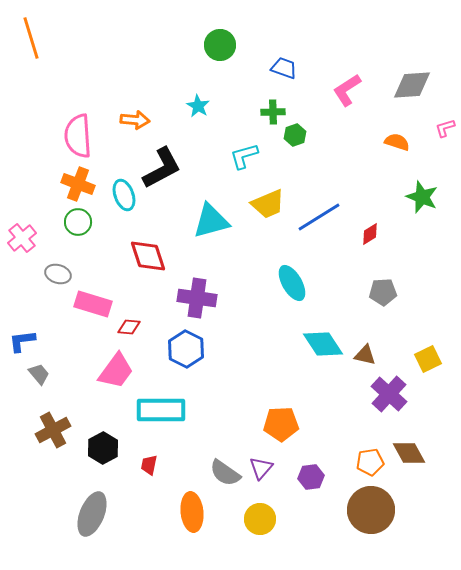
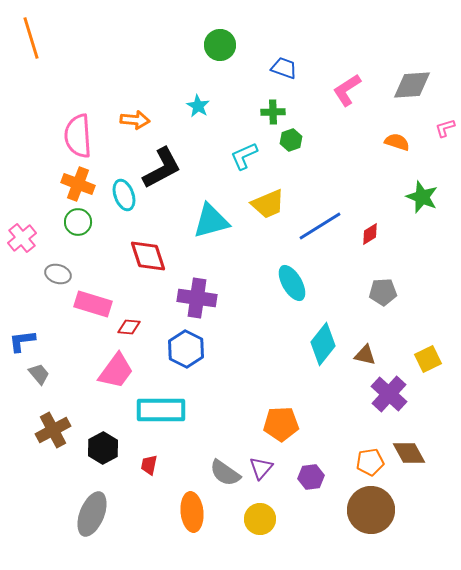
green hexagon at (295, 135): moved 4 px left, 5 px down
cyan L-shape at (244, 156): rotated 8 degrees counterclockwise
blue line at (319, 217): moved 1 px right, 9 px down
cyan diamond at (323, 344): rotated 72 degrees clockwise
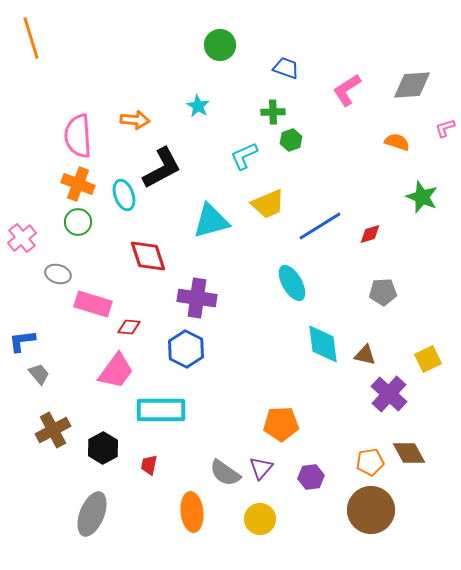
blue trapezoid at (284, 68): moved 2 px right
red diamond at (370, 234): rotated 15 degrees clockwise
cyan diamond at (323, 344): rotated 45 degrees counterclockwise
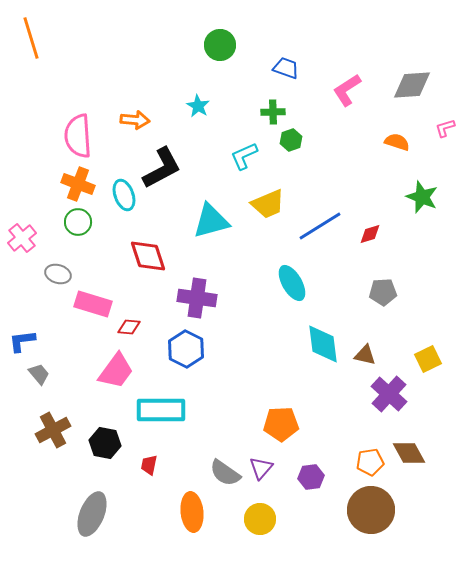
black hexagon at (103, 448): moved 2 px right, 5 px up; rotated 20 degrees counterclockwise
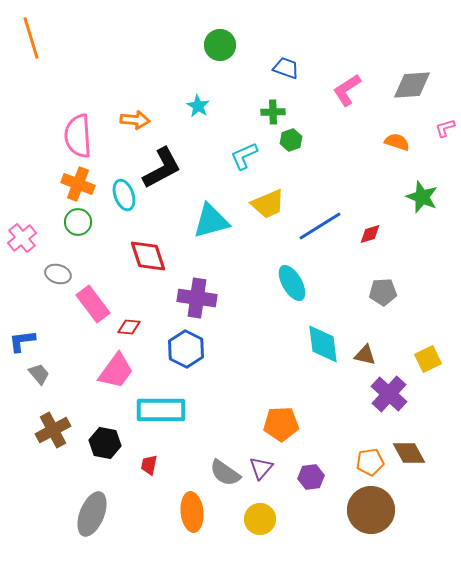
pink rectangle at (93, 304): rotated 36 degrees clockwise
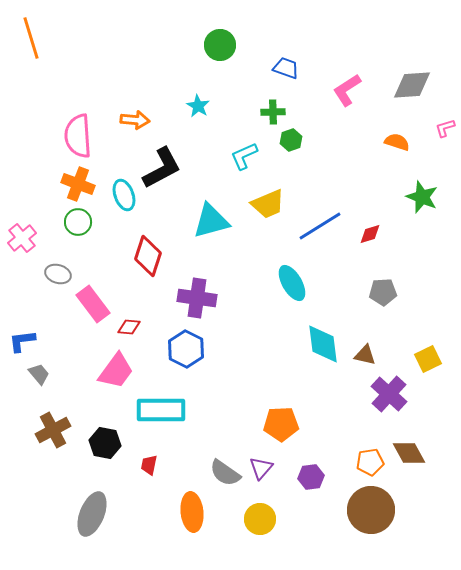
red diamond at (148, 256): rotated 36 degrees clockwise
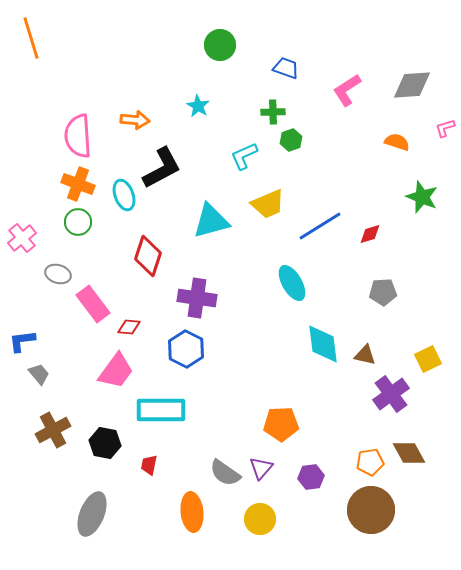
purple cross at (389, 394): moved 2 px right; rotated 12 degrees clockwise
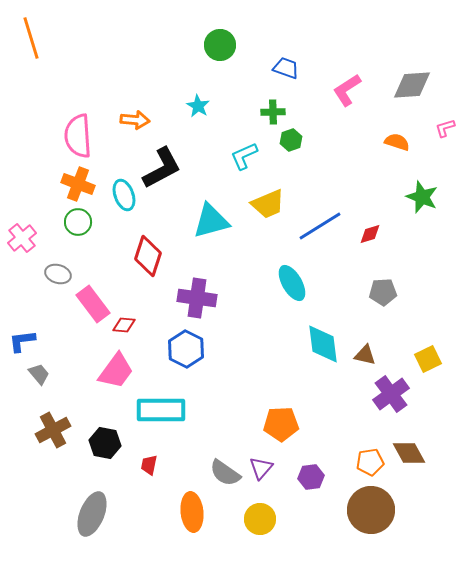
red diamond at (129, 327): moved 5 px left, 2 px up
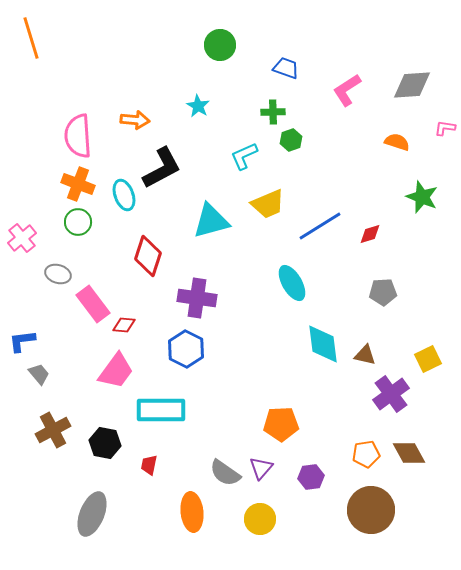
pink L-shape at (445, 128): rotated 25 degrees clockwise
orange pentagon at (370, 462): moved 4 px left, 8 px up
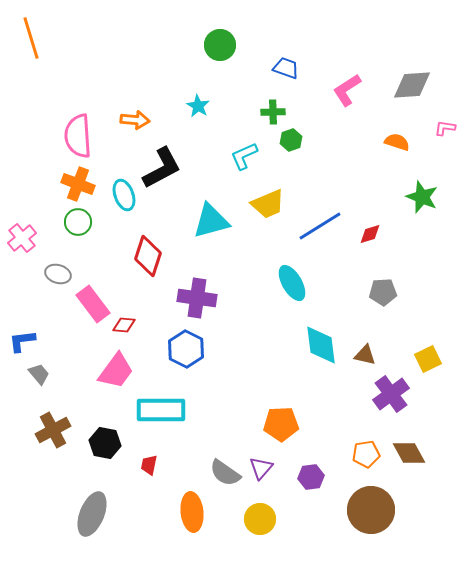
cyan diamond at (323, 344): moved 2 px left, 1 px down
